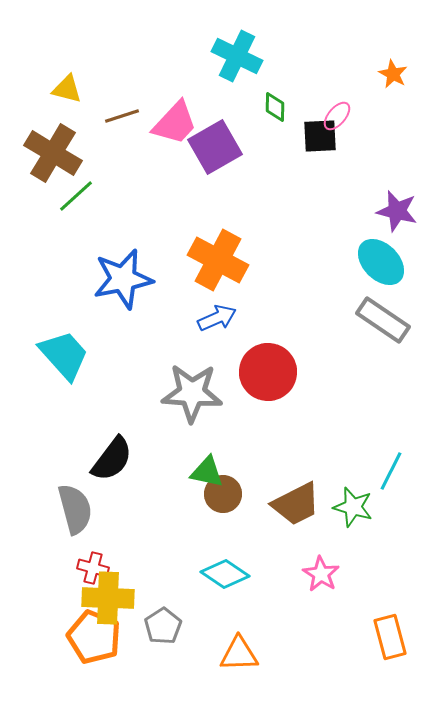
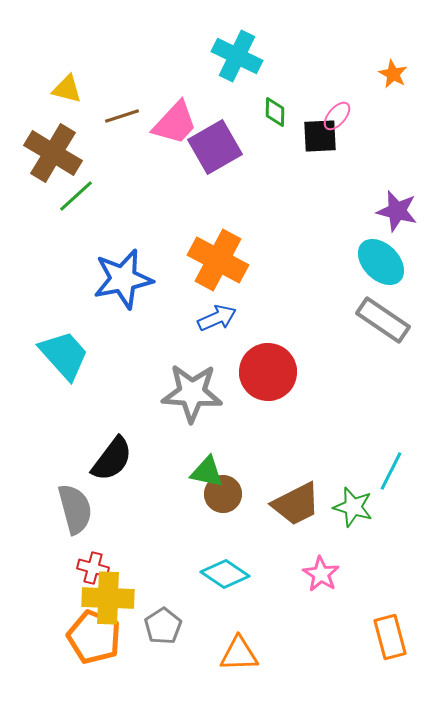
green diamond: moved 5 px down
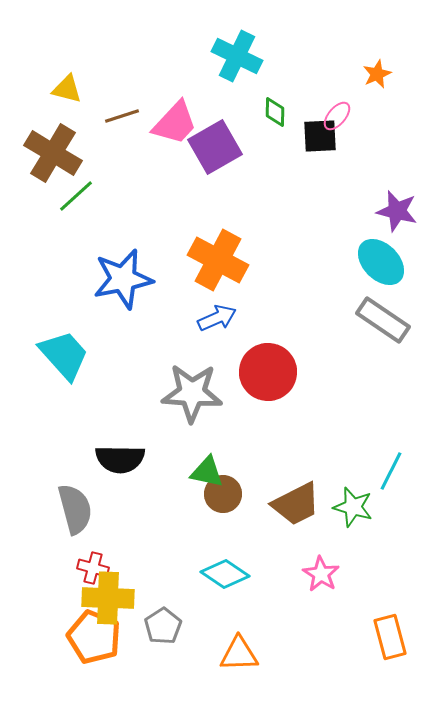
orange star: moved 16 px left; rotated 20 degrees clockwise
black semicircle: moved 8 px right; rotated 54 degrees clockwise
